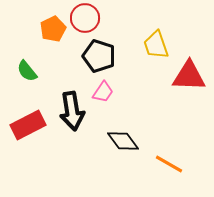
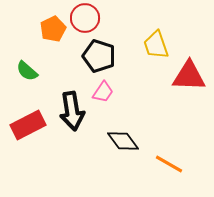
green semicircle: rotated 10 degrees counterclockwise
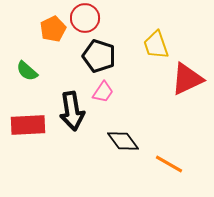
red triangle: moved 2 px left, 3 px down; rotated 27 degrees counterclockwise
red rectangle: rotated 24 degrees clockwise
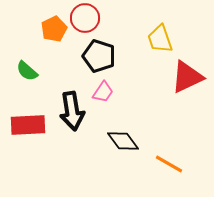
orange pentagon: moved 1 px right
yellow trapezoid: moved 4 px right, 6 px up
red triangle: moved 2 px up
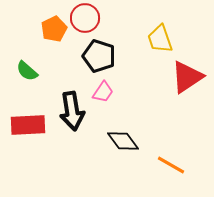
red triangle: rotated 9 degrees counterclockwise
orange line: moved 2 px right, 1 px down
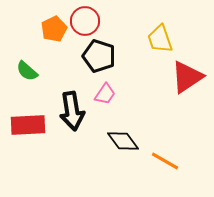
red circle: moved 3 px down
pink trapezoid: moved 2 px right, 2 px down
orange line: moved 6 px left, 4 px up
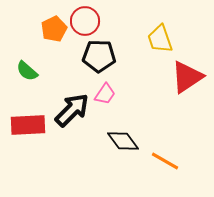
black pentagon: rotated 16 degrees counterclockwise
black arrow: moved 1 px up; rotated 126 degrees counterclockwise
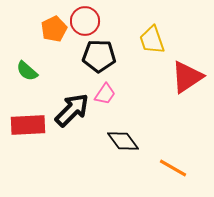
yellow trapezoid: moved 8 px left, 1 px down
orange line: moved 8 px right, 7 px down
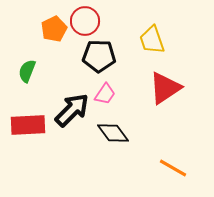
green semicircle: rotated 70 degrees clockwise
red triangle: moved 22 px left, 11 px down
black diamond: moved 10 px left, 8 px up
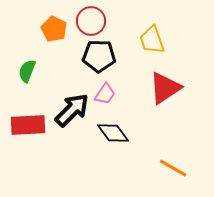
red circle: moved 6 px right
orange pentagon: rotated 20 degrees counterclockwise
